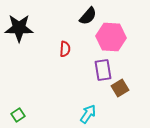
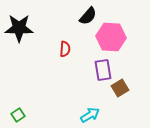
cyan arrow: moved 2 px right, 1 px down; rotated 24 degrees clockwise
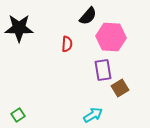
red semicircle: moved 2 px right, 5 px up
cyan arrow: moved 3 px right
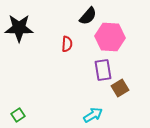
pink hexagon: moved 1 px left
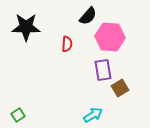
black star: moved 7 px right, 1 px up
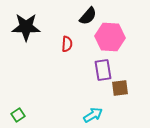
brown square: rotated 24 degrees clockwise
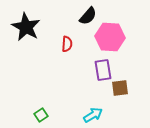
black star: rotated 28 degrees clockwise
green square: moved 23 px right
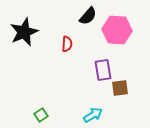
black star: moved 2 px left, 5 px down; rotated 20 degrees clockwise
pink hexagon: moved 7 px right, 7 px up
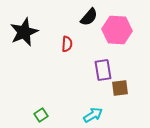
black semicircle: moved 1 px right, 1 px down
